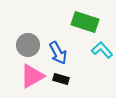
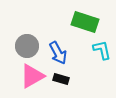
gray circle: moved 1 px left, 1 px down
cyan L-shape: rotated 30 degrees clockwise
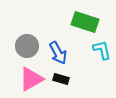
pink triangle: moved 1 px left, 3 px down
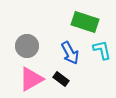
blue arrow: moved 12 px right
black rectangle: rotated 21 degrees clockwise
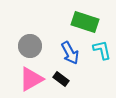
gray circle: moved 3 px right
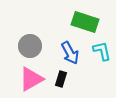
cyan L-shape: moved 1 px down
black rectangle: rotated 70 degrees clockwise
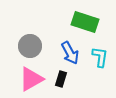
cyan L-shape: moved 2 px left, 6 px down; rotated 20 degrees clockwise
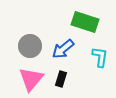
blue arrow: moved 7 px left, 4 px up; rotated 80 degrees clockwise
pink triangle: rotated 20 degrees counterclockwise
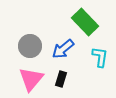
green rectangle: rotated 28 degrees clockwise
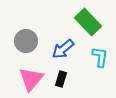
green rectangle: moved 3 px right
gray circle: moved 4 px left, 5 px up
